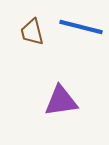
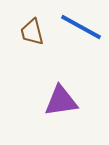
blue line: rotated 15 degrees clockwise
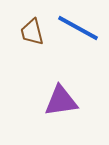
blue line: moved 3 px left, 1 px down
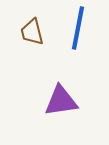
blue line: rotated 72 degrees clockwise
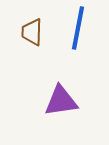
brown trapezoid: rotated 16 degrees clockwise
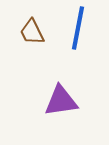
brown trapezoid: rotated 28 degrees counterclockwise
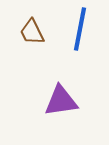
blue line: moved 2 px right, 1 px down
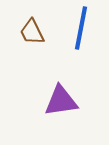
blue line: moved 1 px right, 1 px up
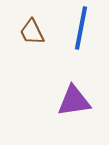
purple triangle: moved 13 px right
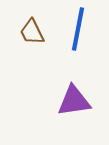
blue line: moved 3 px left, 1 px down
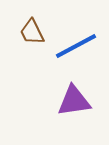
blue line: moved 2 px left, 17 px down; rotated 51 degrees clockwise
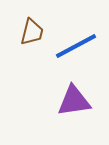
brown trapezoid: rotated 140 degrees counterclockwise
